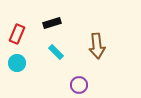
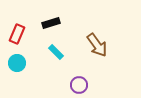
black rectangle: moved 1 px left
brown arrow: moved 1 px up; rotated 30 degrees counterclockwise
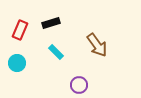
red rectangle: moved 3 px right, 4 px up
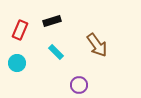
black rectangle: moved 1 px right, 2 px up
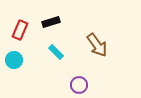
black rectangle: moved 1 px left, 1 px down
cyan circle: moved 3 px left, 3 px up
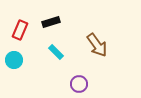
purple circle: moved 1 px up
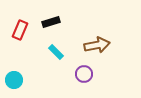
brown arrow: rotated 65 degrees counterclockwise
cyan circle: moved 20 px down
purple circle: moved 5 px right, 10 px up
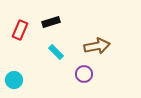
brown arrow: moved 1 px down
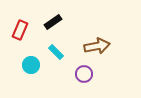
black rectangle: moved 2 px right; rotated 18 degrees counterclockwise
cyan circle: moved 17 px right, 15 px up
